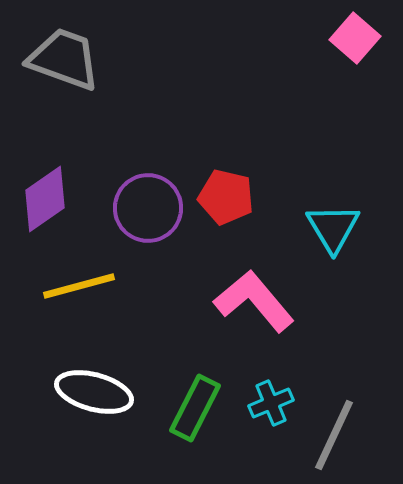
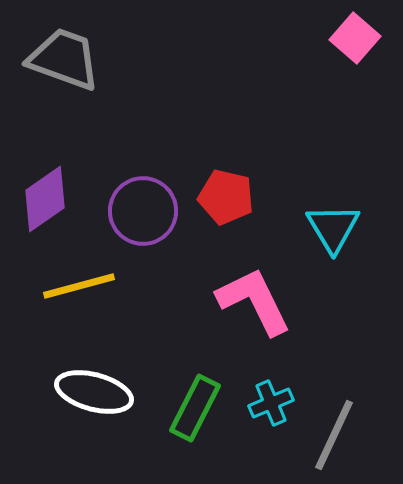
purple circle: moved 5 px left, 3 px down
pink L-shape: rotated 14 degrees clockwise
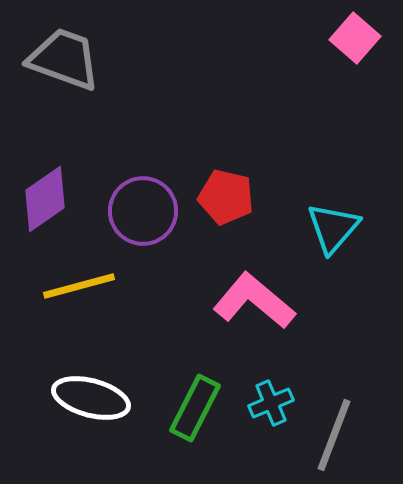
cyan triangle: rotated 12 degrees clockwise
pink L-shape: rotated 24 degrees counterclockwise
white ellipse: moved 3 px left, 6 px down
gray line: rotated 4 degrees counterclockwise
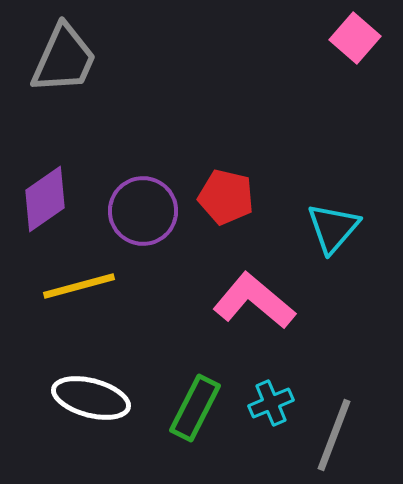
gray trapezoid: rotated 94 degrees clockwise
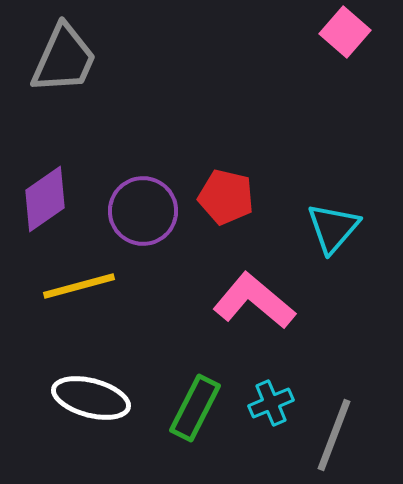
pink square: moved 10 px left, 6 px up
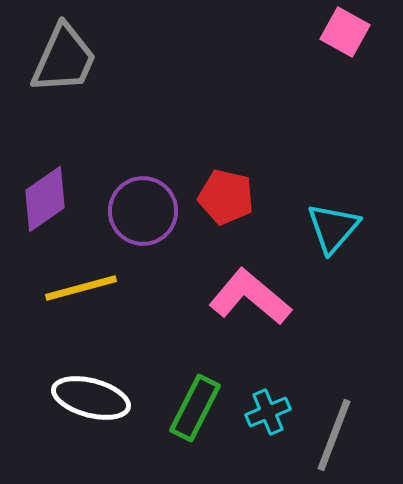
pink square: rotated 12 degrees counterclockwise
yellow line: moved 2 px right, 2 px down
pink L-shape: moved 4 px left, 4 px up
cyan cross: moved 3 px left, 9 px down
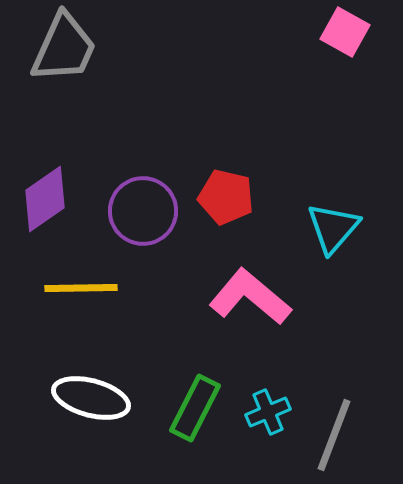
gray trapezoid: moved 11 px up
yellow line: rotated 14 degrees clockwise
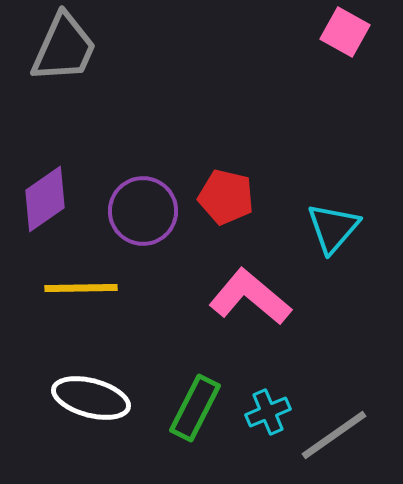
gray line: rotated 34 degrees clockwise
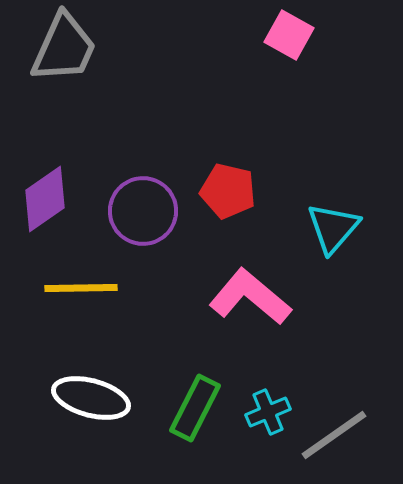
pink square: moved 56 px left, 3 px down
red pentagon: moved 2 px right, 6 px up
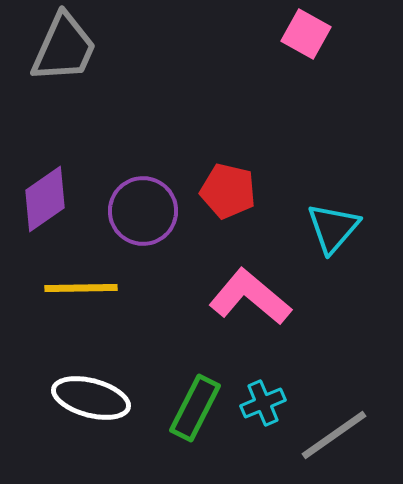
pink square: moved 17 px right, 1 px up
cyan cross: moved 5 px left, 9 px up
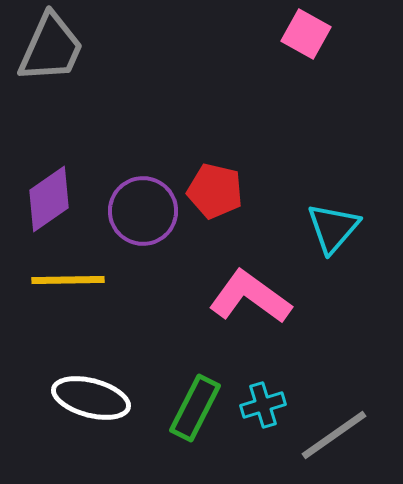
gray trapezoid: moved 13 px left
red pentagon: moved 13 px left
purple diamond: moved 4 px right
yellow line: moved 13 px left, 8 px up
pink L-shape: rotated 4 degrees counterclockwise
cyan cross: moved 2 px down; rotated 6 degrees clockwise
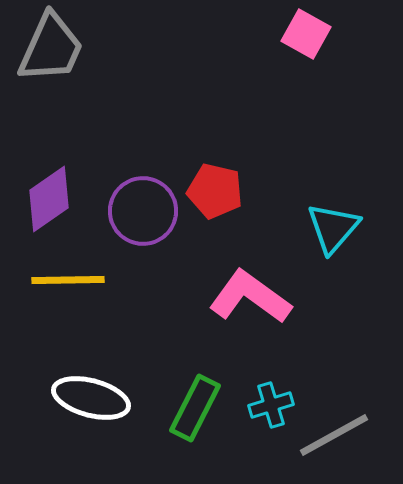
cyan cross: moved 8 px right
gray line: rotated 6 degrees clockwise
